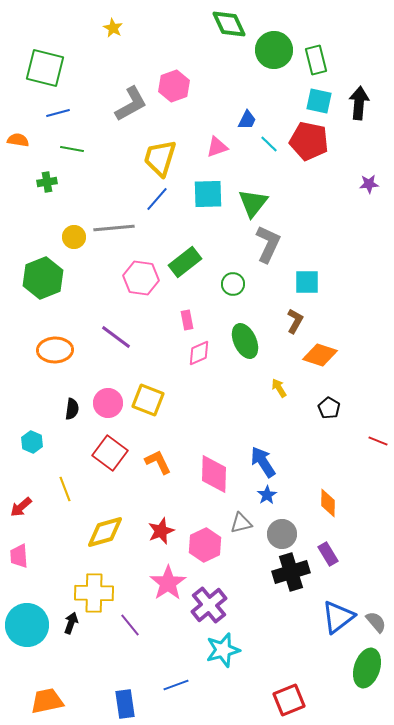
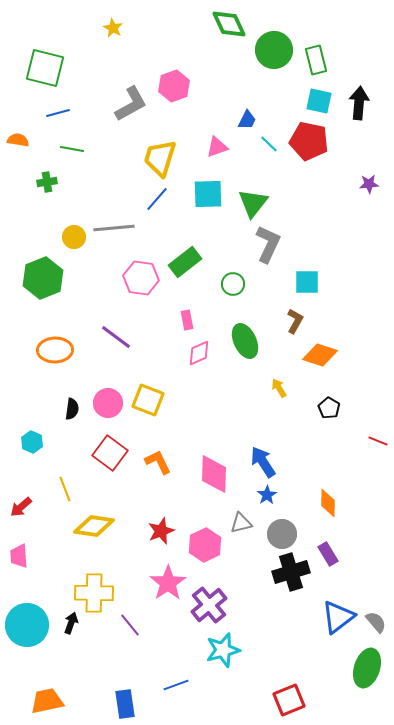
yellow diamond at (105, 532): moved 11 px left, 6 px up; rotated 24 degrees clockwise
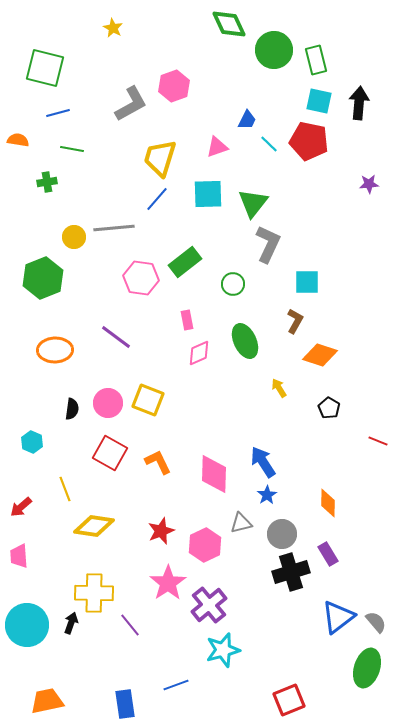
red square at (110, 453): rotated 8 degrees counterclockwise
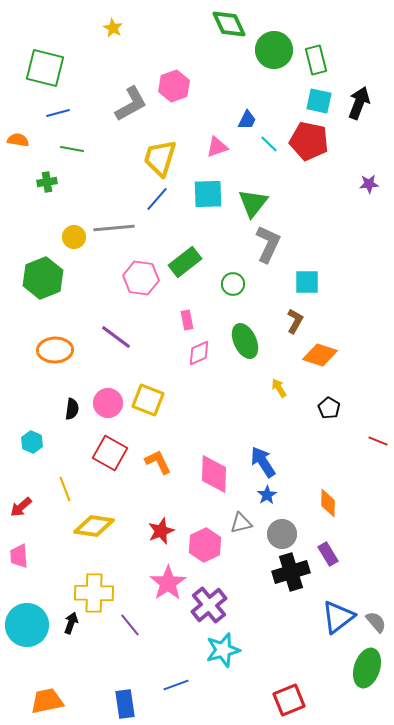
black arrow at (359, 103): rotated 16 degrees clockwise
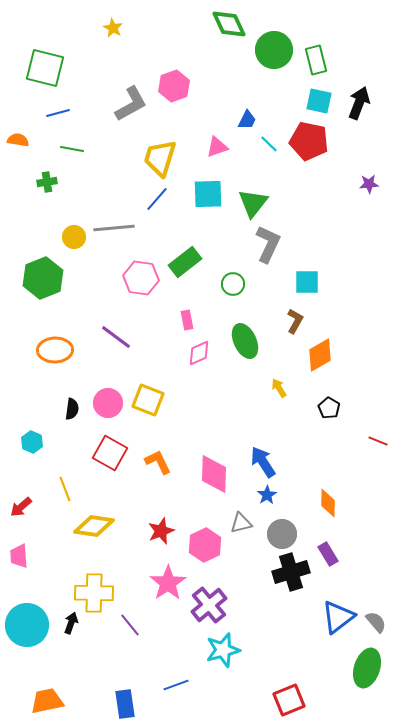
orange diamond at (320, 355): rotated 48 degrees counterclockwise
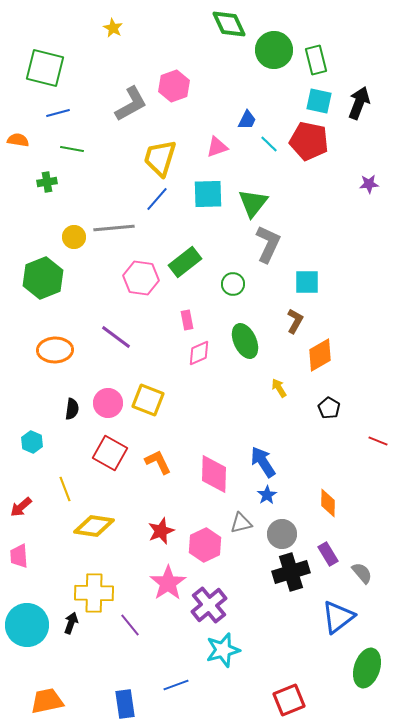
gray semicircle at (376, 622): moved 14 px left, 49 px up
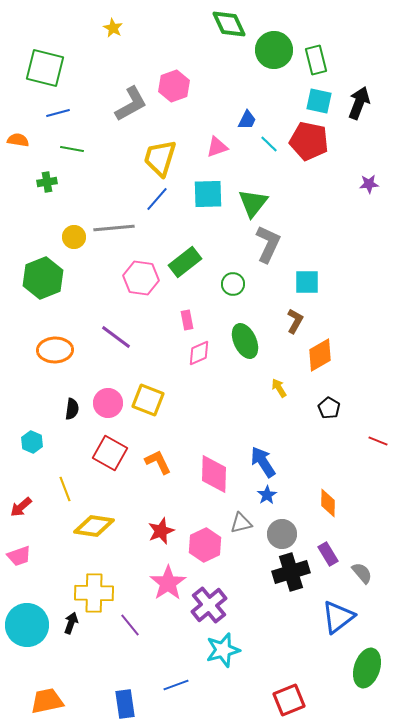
pink trapezoid at (19, 556): rotated 105 degrees counterclockwise
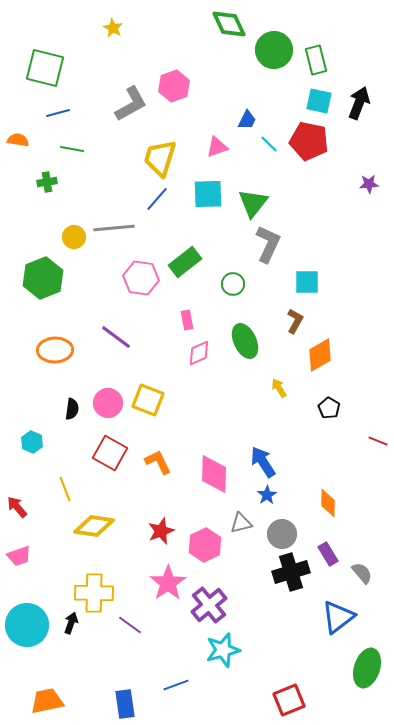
red arrow at (21, 507): moved 4 px left; rotated 90 degrees clockwise
purple line at (130, 625): rotated 15 degrees counterclockwise
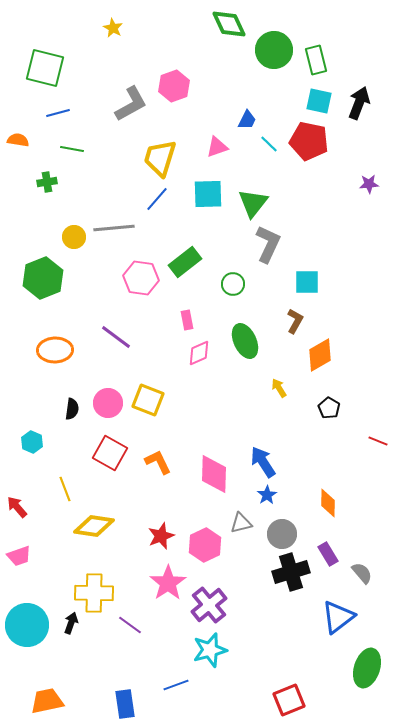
red star at (161, 531): moved 5 px down
cyan star at (223, 650): moved 13 px left
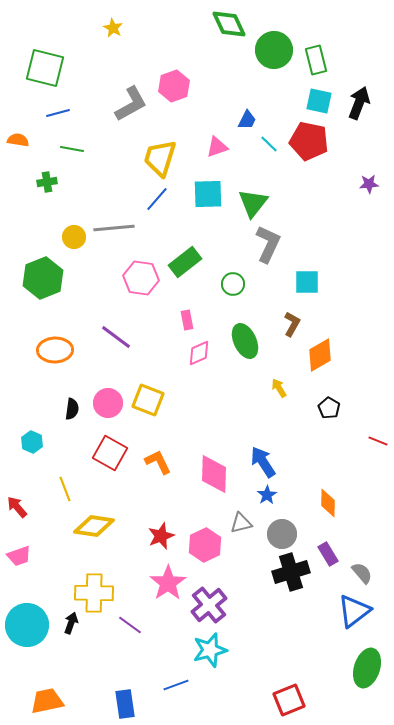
brown L-shape at (295, 321): moved 3 px left, 3 px down
blue triangle at (338, 617): moved 16 px right, 6 px up
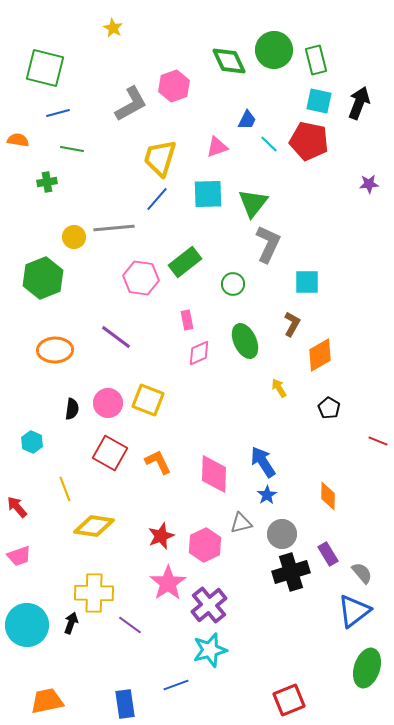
green diamond at (229, 24): moved 37 px down
orange diamond at (328, 503): moved 7 px up
